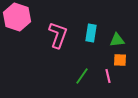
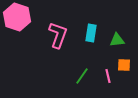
orange square: moved 4 px right, 5 px down
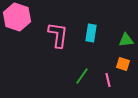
pink L-shape: rotated 12 degrees counterclockwise
green triangle: moved 9 px right
orange square: moved 1 px left, 1 px up; rotated 16 degrees clockwise
pink line: moved 4 px down
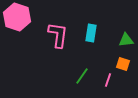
pink line: rotated 32 degrees clockwise
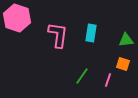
pink hexagon: moved 1 px down
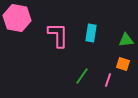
pink hexagon: rotated 8 degrees counterclockwise
pink L-shape: rotated 8 degrees counterclockwise
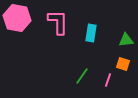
pink L-shape: moved 13 px up
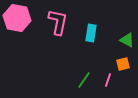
pink L-shape: rotated 12 degrees clockwise
green triangle: moved 1 px right; rotated 35 degrees clockwise
orange square: rotated 32 degrees counterclockwise
green line: moved 2 px right, 4 px down
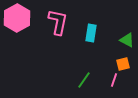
pink hexagon: rotated 20 degrees clockwise
pink line: moved 6 px right
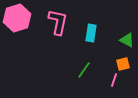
pink hexagon: rotated 12 degrees clockwise
green line: moved 10 px up
